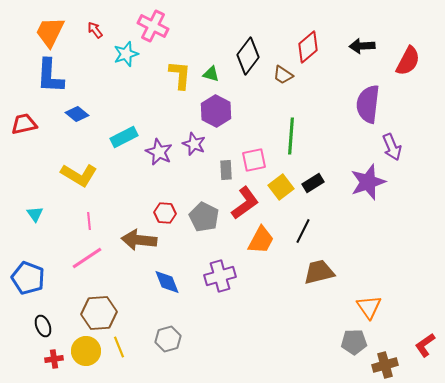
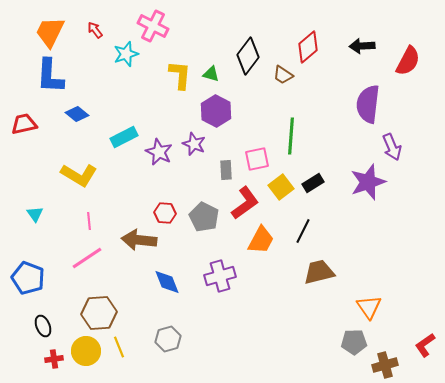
pink square at (254, 160): moved 3 px right, 1 px up
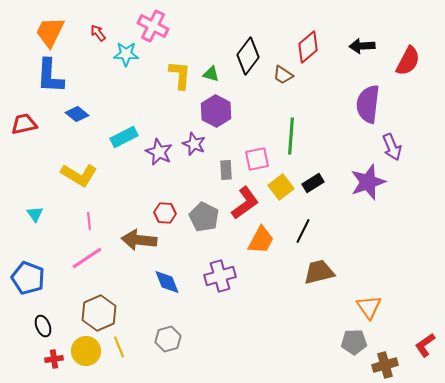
red arrow at (95, 30): moved 3 px right, 3 px down
cyan star at (126, 54): rotated 20 degrees clockwise
brown hexagon at (99, 313): rotated 20 degrees counterclockwise
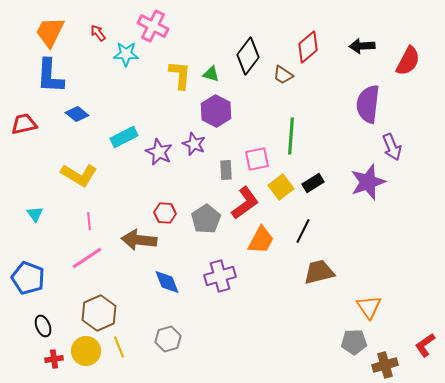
gray pentagon at (204, 217): moved 2 px right, 2 px down; rotated 12 degrees clockwise
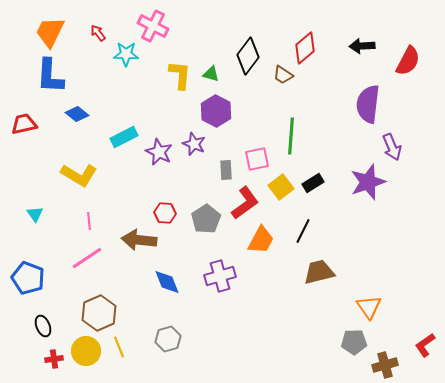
red diamond at (308, 47): moved 3 px left, 1 px down
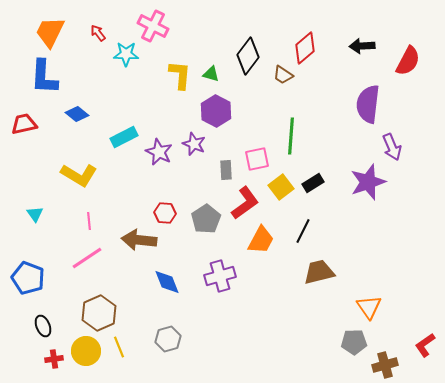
blue L-shape at (50, 76): moved 6 px left, 1 px down
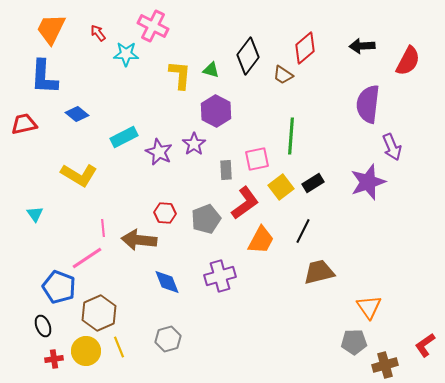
orange trapezoid at (50, 32): moved 1 px right, 3 px up
green triangle at (211, 74): moved 4 px up
purple star at (194, 144): rotated 15 degrees clockwise
gray pentagon at (206, 219): rotated 12 degrees clockwise
pink line at (89, 221): moved 14 px right, 7 px down
blue pentagon at (28, 278): moved 31 px right, 9 px down
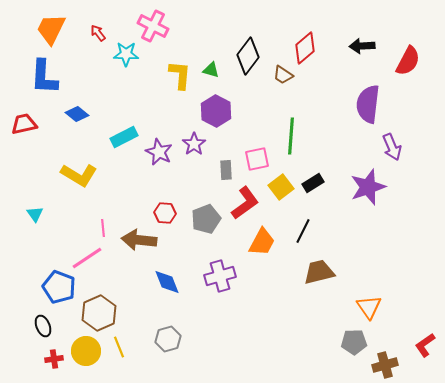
purple star at (368, 182): moved 5 px down
orange trapezoid at (261, 240): moved 1 px right, 2 px down
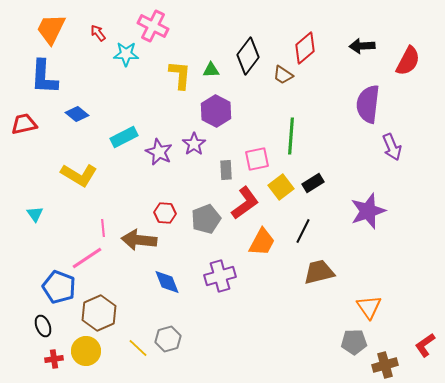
green triangle at (211, 70): rotated 18 degrees counterclockwise
purple star at (368, 187): moved 24 px down
yellow line at (119, 347): moved 19 px right, 1 px down; rotated 25 degrees counterclockwise
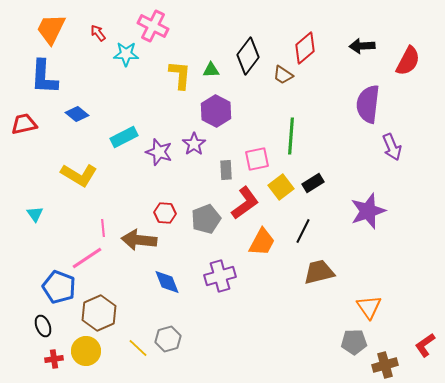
purple star at (159, 152): rotated 8 degrees counterclockwise
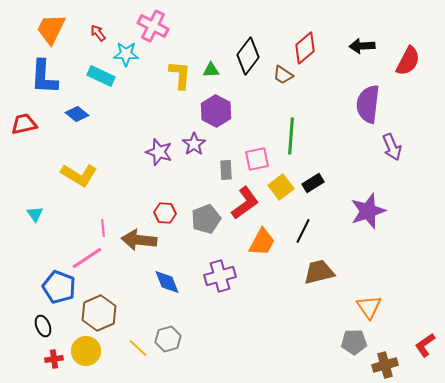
cyan rectangle at (124, 137): moved 23 px left, 61 px up; rotated 52 degrees clockwise
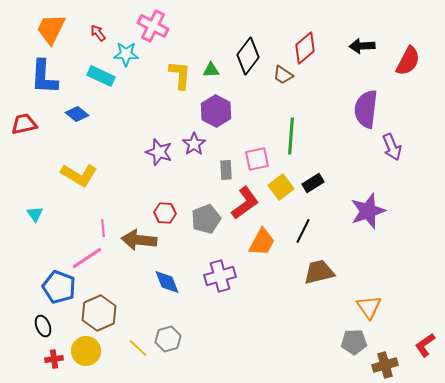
purple semicircle at (368, 104): moved 2 px left, 5 px down
